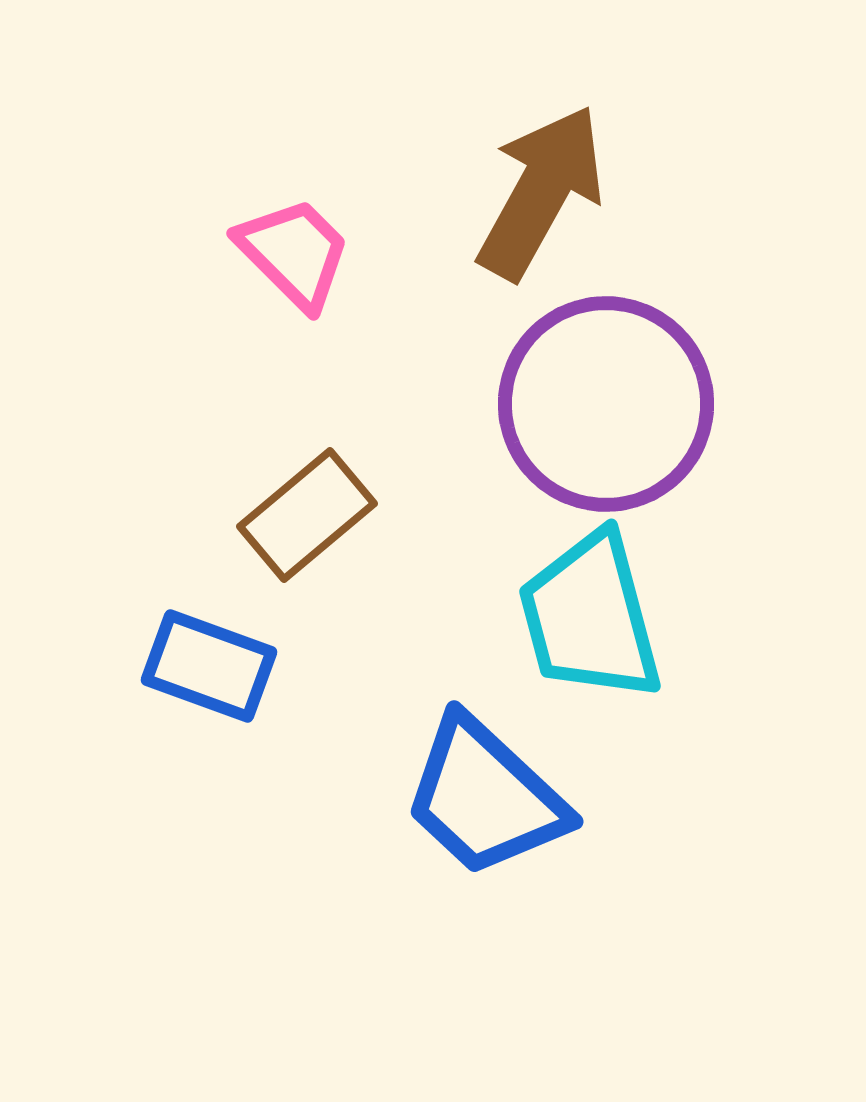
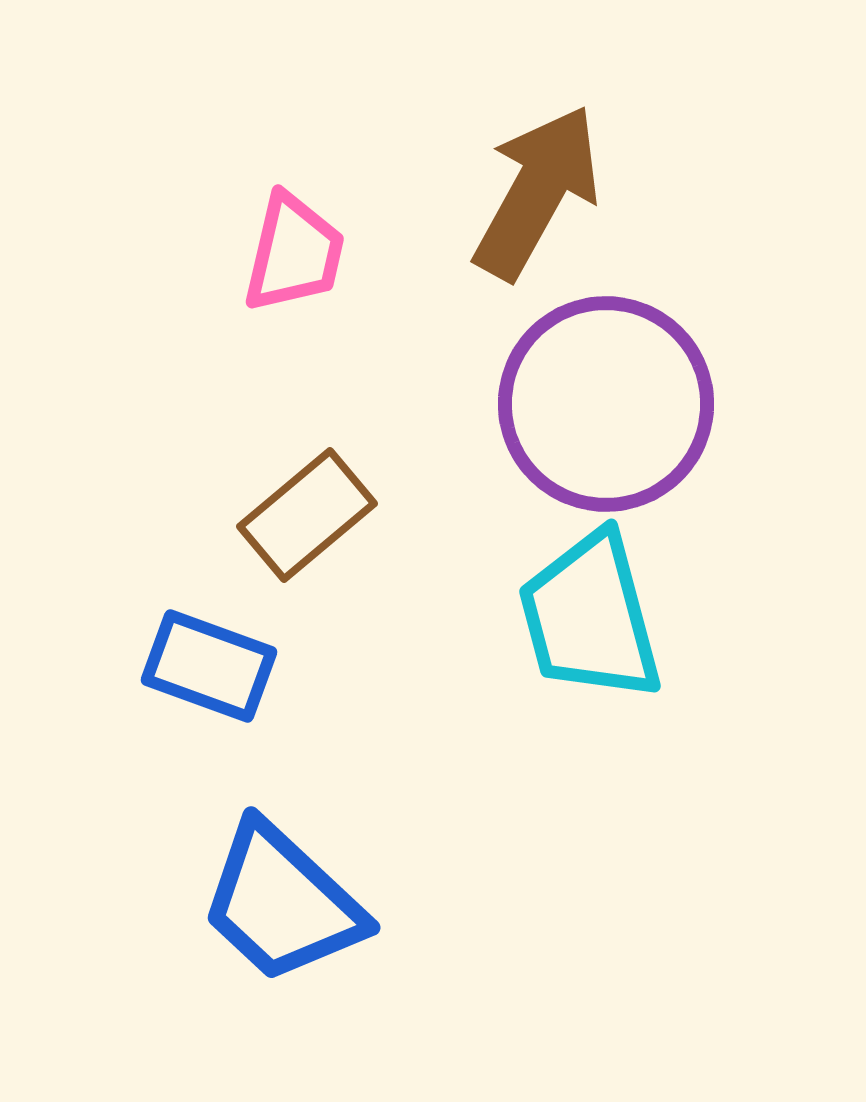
brown arrow: moved 4 px left
pink trapezoid: rotated 58 degrees clockwise
blue trapezoid: moved 203 px left, 106 px down
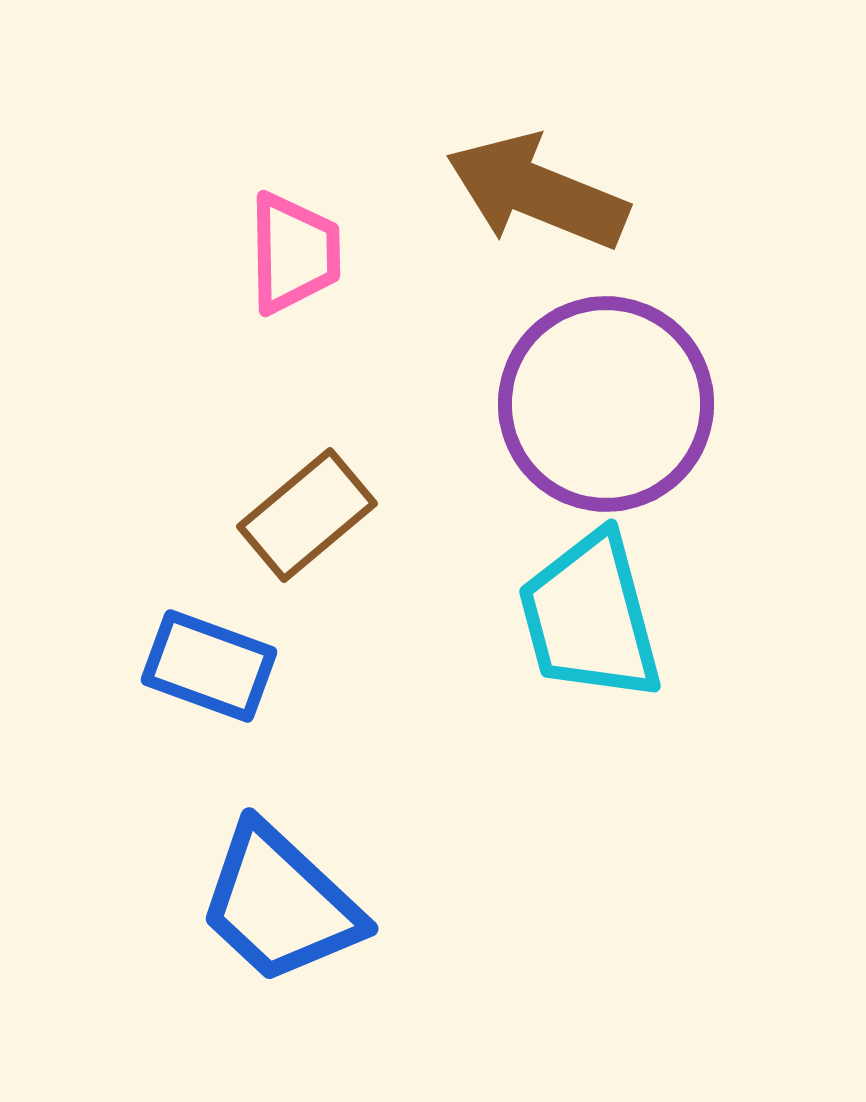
brown arrow: rotated 97 degrees counterclockwise
pink trapezoid: rotated 14 degrees counterclockwise
blue trapezoid: moved 2 px left, 1 px down
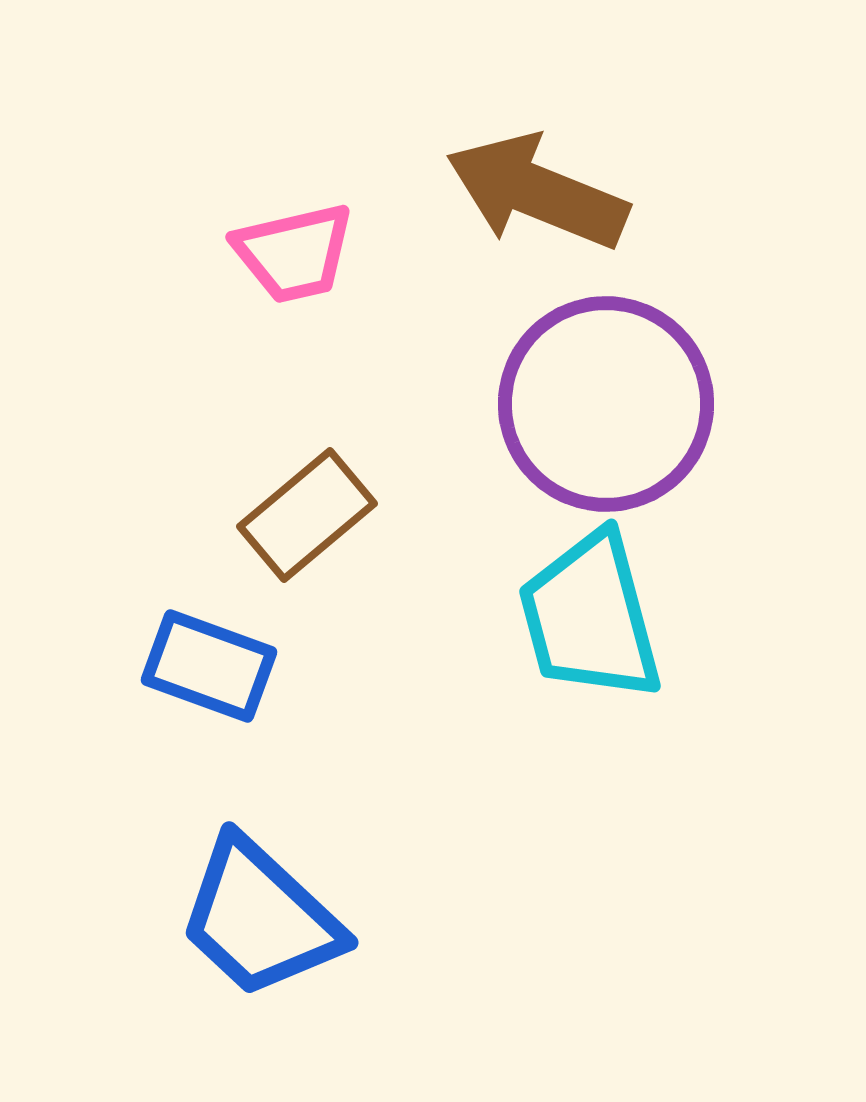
pink trapezoid: rotated 78 degrees clockwise
blue trapezoid: moved 20 px left, 14 px down
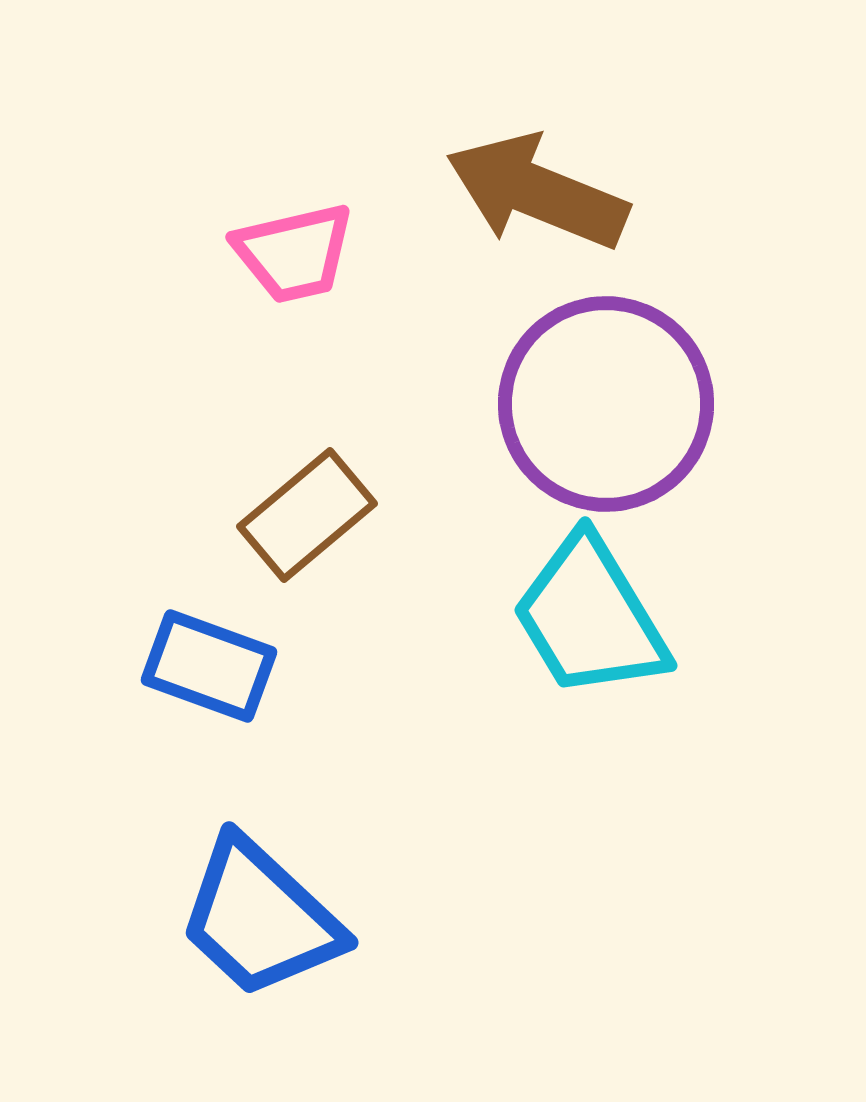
cyan trapezoid: rotated 16 degrees counterclockwise
